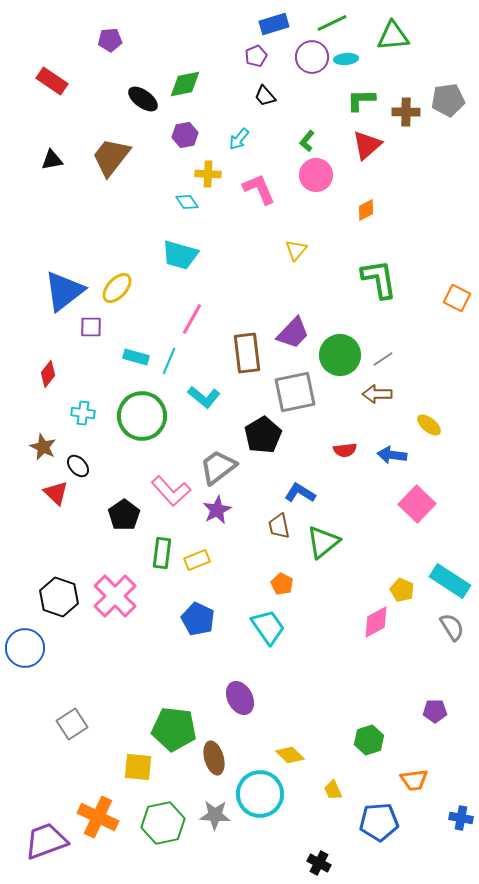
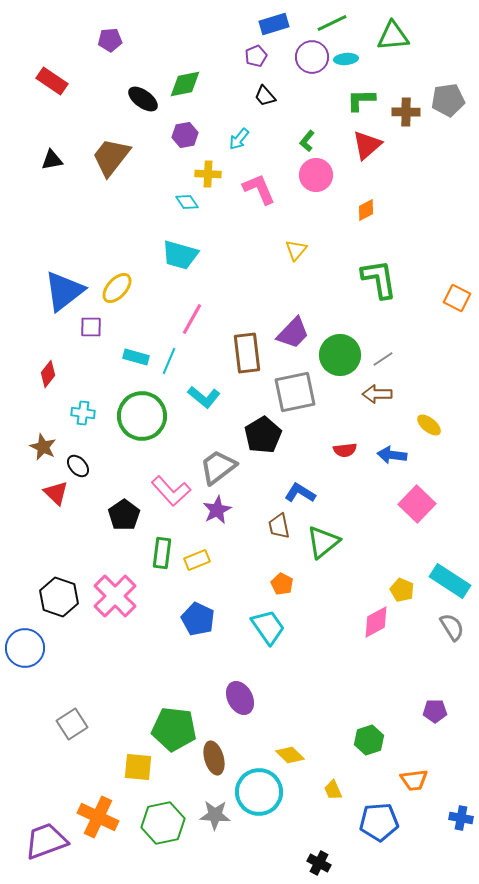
cyan circle at (260, 794): moved 1 px left, 2 px up
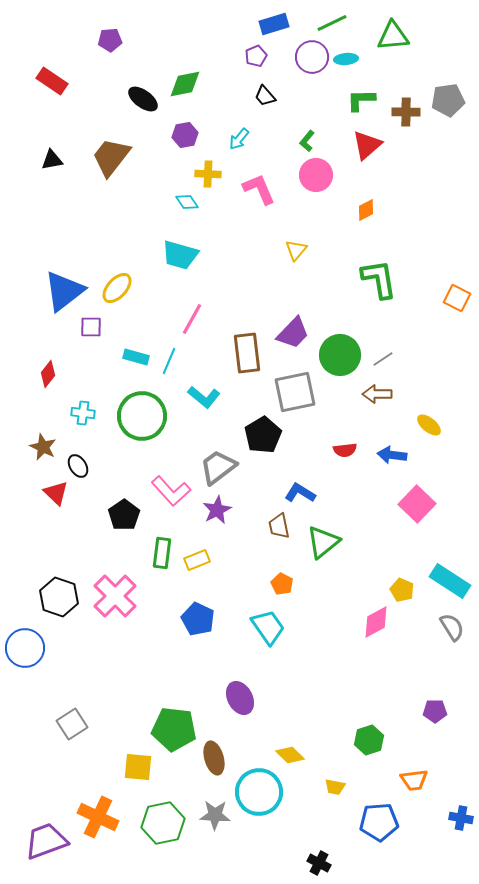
black ellipse at (78, 466): rotated 10 degrees clockwise
yellow trapezoid at (333, 790): moved 2 px right, 3 px up; rotated 55 degrees counterclockwise
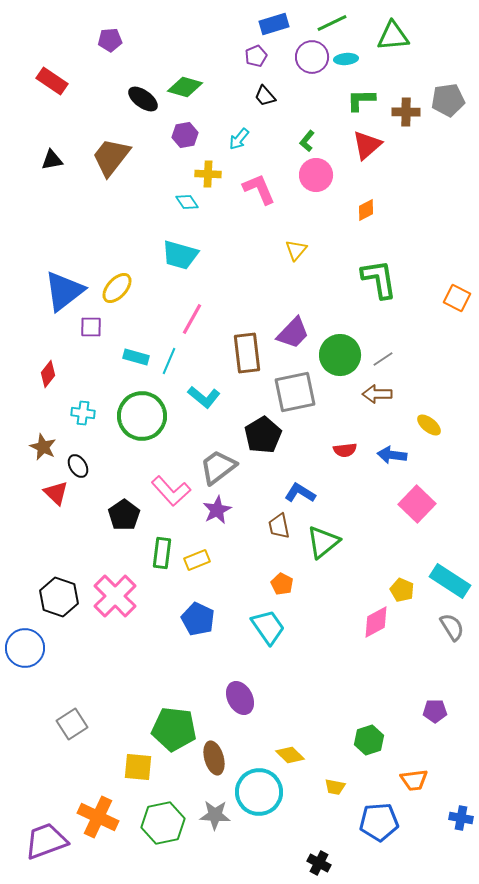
green diamond at (185, 84): moved 3 px down; rotated 28 degrees clockwise
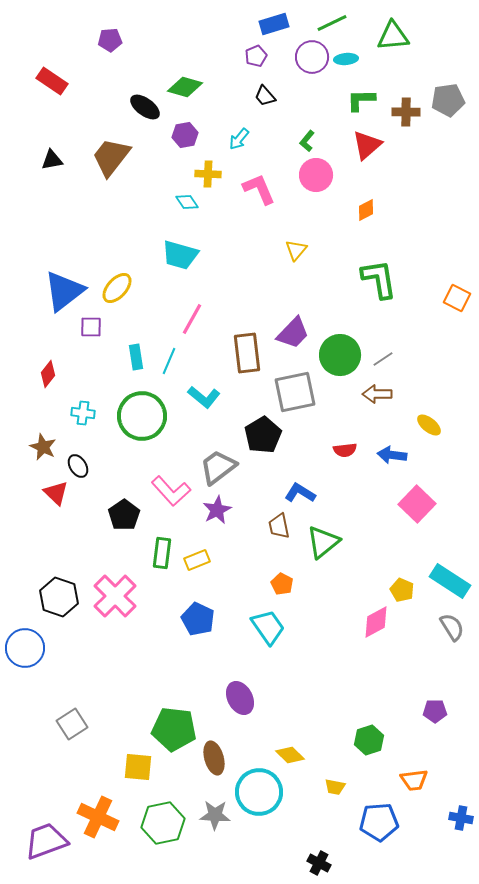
black ellipse at (143, 99): moved 2 px right, 8 px down
cyan rectangle at (136, 357): rotated 65 degrees clockwise
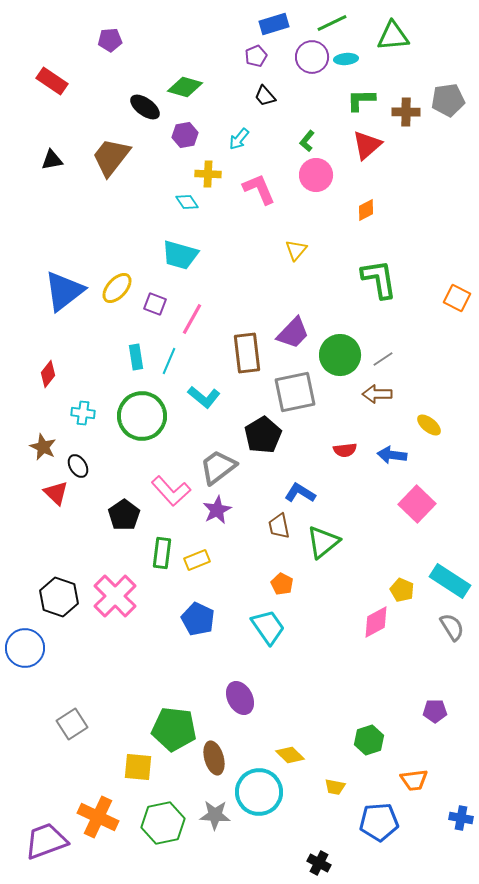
purple square at (91, 327): moved 64 px right, 23 px up; rotated 20 degrees clockwise
